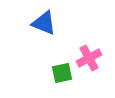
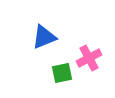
blue triangle: moved 14 px down; rotated 44 degrees counterclockwise
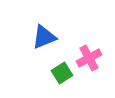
green square: rotated 20 degrees counterclockwise
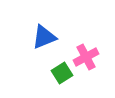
pink cross: moved 3 px left, 1 px up
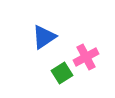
blue triangle: rotated 12 degrees counterclockwise
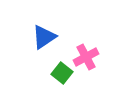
green square: rotated 20 degrees counterclockwise
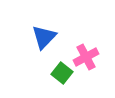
blue triangle: rotated 12 degrees counterclockwise
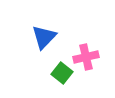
pink cross: rotated 15 degrees clockwise
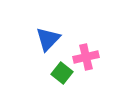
blue triangle: moved 4 px right, 2 px down
